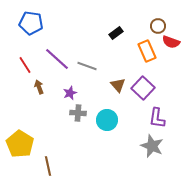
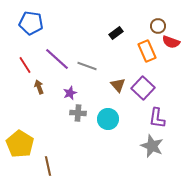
cyan circle: moved 1 px right, 1 px up
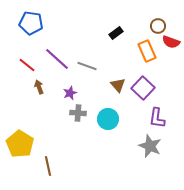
red line: moved 2 px right; rotated 18 degrees counterclockwise
gray star: moved 2 px left
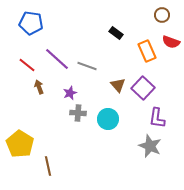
brown circle: moved 4 px right, 11 px up
black rectangle: rotated 72 degrees clockwise
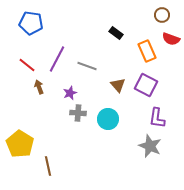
red semicircle: moved 3 px up
purple line: rotated 76 degrees clockwise
purple square: moved 3 px right, 3 px up; rotated 15 degrees counterclockwise
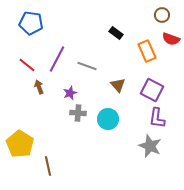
purple square: moved 6 px right, 5 px down
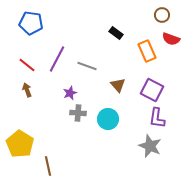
brown arrow: moved 12 px left, 3 px down
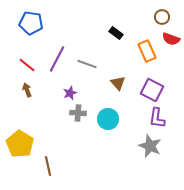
brown circle: moved 2 px down
gray line: moved 2 px up
brown triangle: moved 2 px up
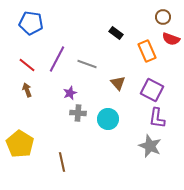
brown circle: moved 1 px right
brown line: moved 14 px right, 4 px up
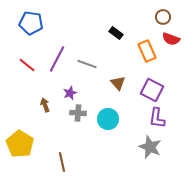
brown arrow: moved 18 px right, 15 px down
gray star: moved 1 px down
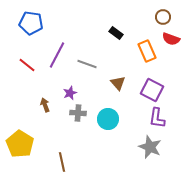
purple line: moved 4 px up
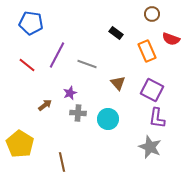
brown circle: moved 11 px left, 3 px up
brown arrow: rotated 72 degrees clockwise
